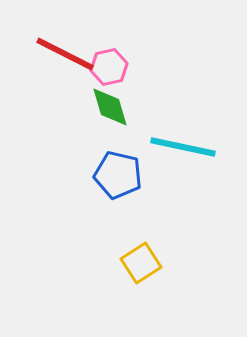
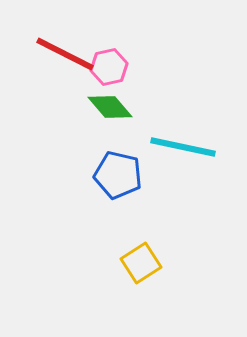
green diamond: rotated 24 degrees counterclockwise
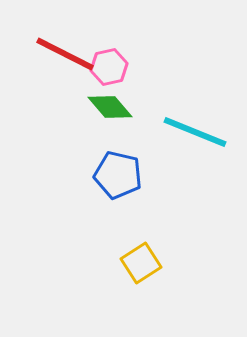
cyan line: moved 12 px right, 15 px up; rotated 10 degrees clockwise
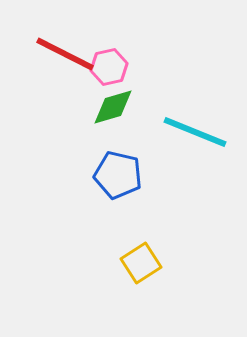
green diamond: moved 3 px right; rotated 66 degrees counterclockwise
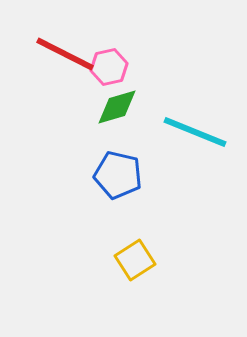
green diamond: moved 4 px right
yellow square: moved 6 px left, 3 px up
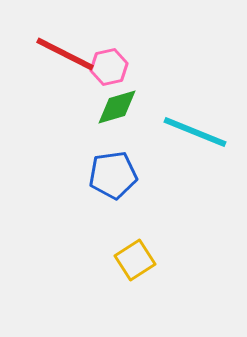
blue pentagon: moved 5 px left; rotated 21 degrees counterclockwise
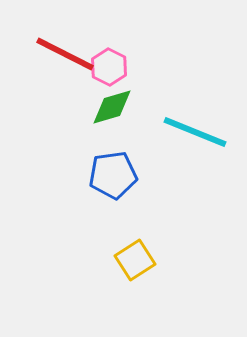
pink hexagon: rotated 21 degrees counterclockwise
green diamond: moved 5 px left
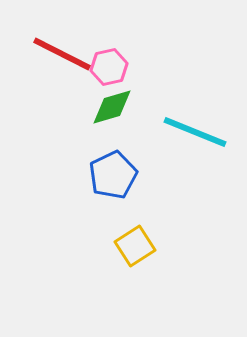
red line: moved 3 px left
pink hexagon: rotated 21 degrees clockwise
blue pentagon: rotated 18 degrees counterclockwise
yellow square: moved 14 px up
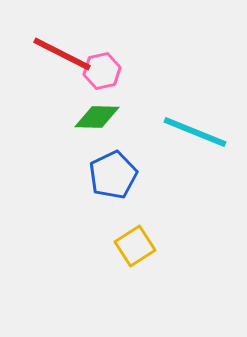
pink hexagon: moved 7 px left, 4 px down
green diamond: moved 15 px left, 10 px down; rotated 18 degrees clockwise
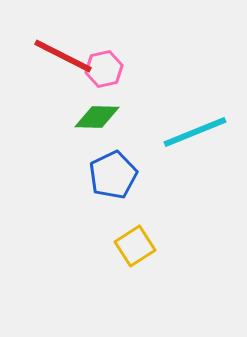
red line: moved 1 px right, 2 px down
pink hexagon: moved 2 px right, 2 px up
cyan line: rotated 44 degrees counterclockwise
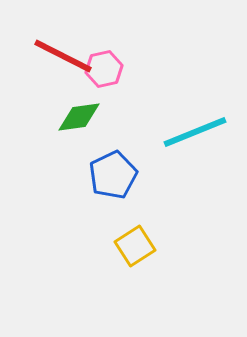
green diamond: moved 18 px left; rotated 9 degrees counterclockwise
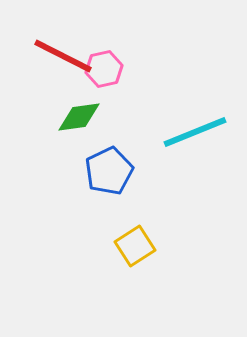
blue pentagon: moved 4 px left, 4 px up
